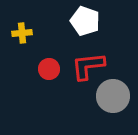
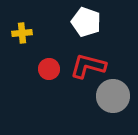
white pentagon: moved 1 px right, 1 px down
red L-shape: rotated 21 degrees clockwise
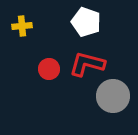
yellow cross: moved 7 px up
red L-shape: moved 1 px left, 2 px up
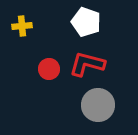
gray circle: moved 15 px left, 9 px down
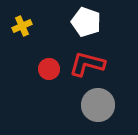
yellow cross: rotated 18 degrees counterclockwise
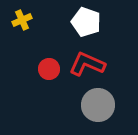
yellow cross: moved 6 px up
red L-shape: rotated 9 degrees clockwise
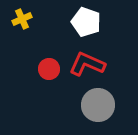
yellow cross: moved 1 px up
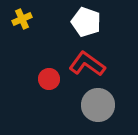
red L-shape: rotated 12 degrees clockwise
red circle: moved 10 px down
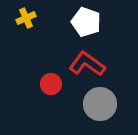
yellow cross: moved 4 px right, 1 px up
red circle: moved 2 px right, 5 px down
gray circle: moved 2 px right, 1 px up
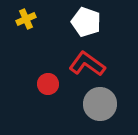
yellow cross: moved 1 px down
red circle: moved 3 px left
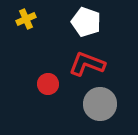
red L-shape: rotated 15 degrees counterclockwise
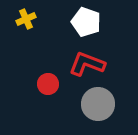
gray circle: moved 2 px left
